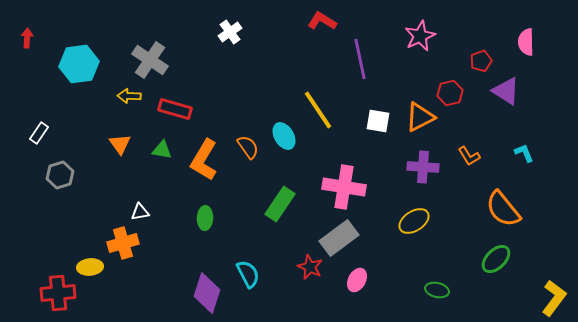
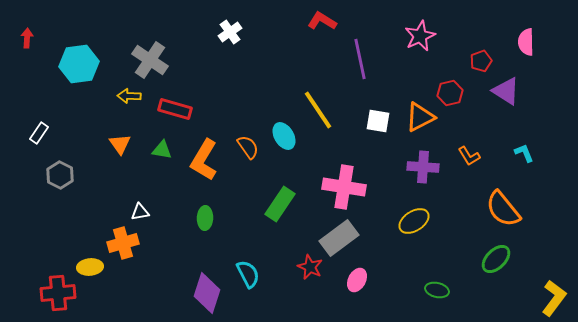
gray hexagon at (60, 175): rotated 16 degrees counterclockwise
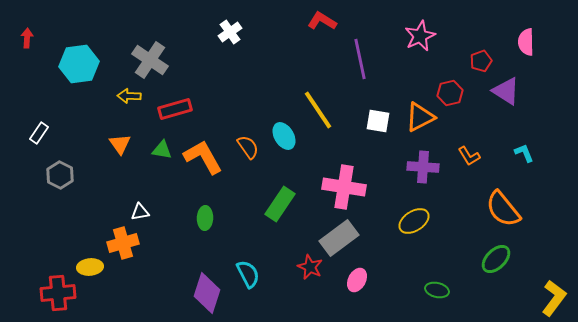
red rectangle at (175, 109): rotated 32 degrees counterclockwise
orange L-shape at (204, 160): moved 1 px left, 3 px up; rotated 120 degrees clockwise
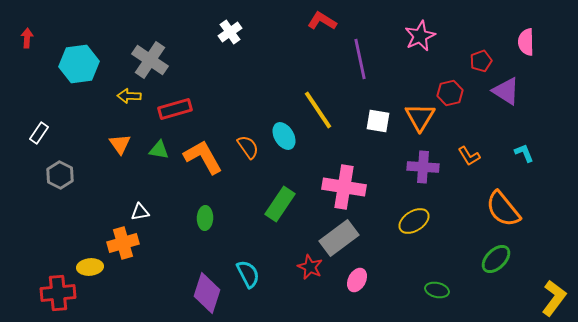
orange triangle at (420, 117): rotated 32 degrees counterclockwise
green triangle at (162, 150): moved 3 px left
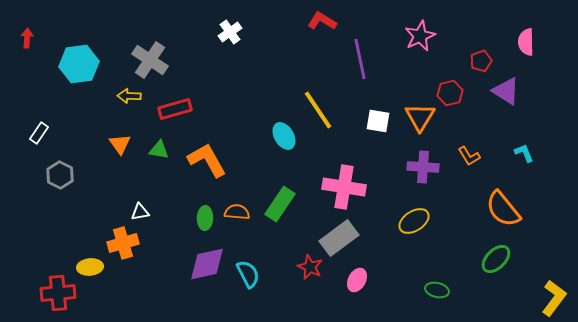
orange semicircle at (248, 147): moved 11 px left, 65 px down; rotated 50 degrees counterclockwise
orange L-shape at (203, 157): moved 4 px right, 3 px down
purple diamond at (207, 293): moved 29 px up; rotated 60 degrees clockwise
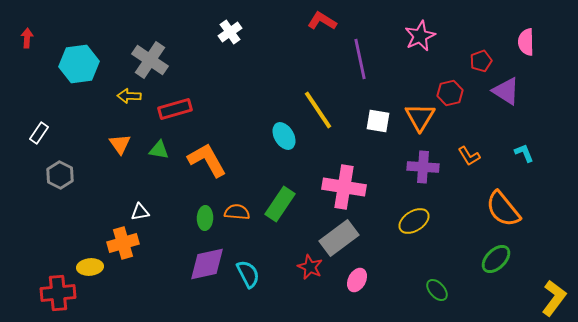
green ellipse at (437, 290): rotated 35 degrees clockwise
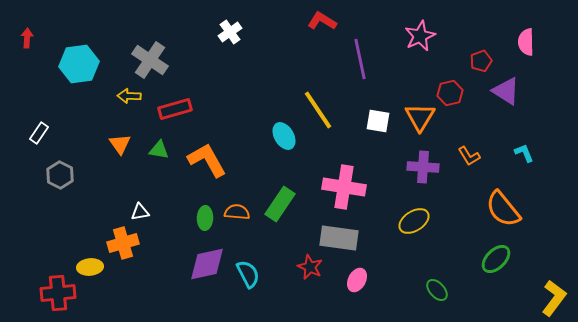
gray rectangle at (339, 238): rotated 45 degrees clockwise
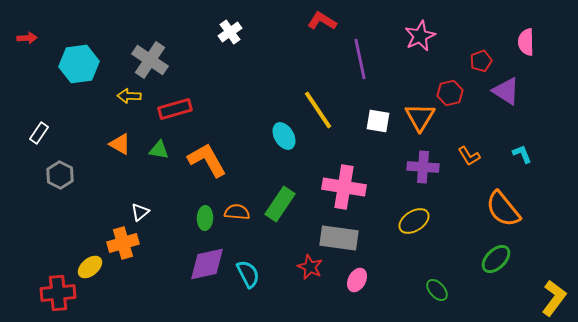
red arrow at (27, 38): rotated 84 degrees clockwise
orange triangle at (120, 144): rotated 25 degrees counterclockwise
cyan L-shape at (524, 153): moved 2 px left, 1 px down
white triangle at (140, 212): rotated 30 degrees counterclockwise
yellow ellipse at (90, 267): rotated 35 degrees counterclockwise
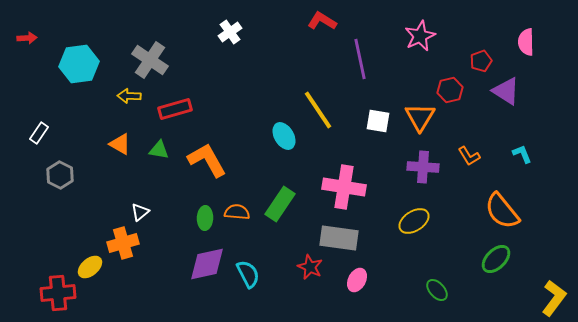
red hexagon at (450, 93): moved 3 px up
orange semicircle at (503, 209): moved 1 px left, 2 px down
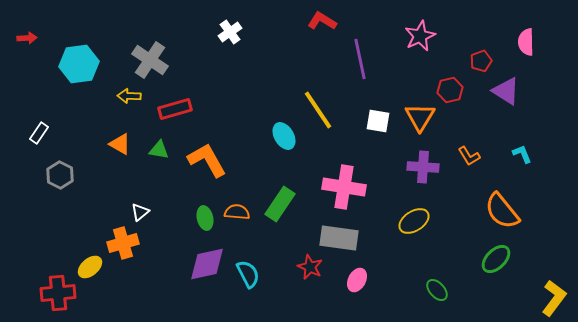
green ellipse at (205, 218): rotated 15 degrees counterclockwise
